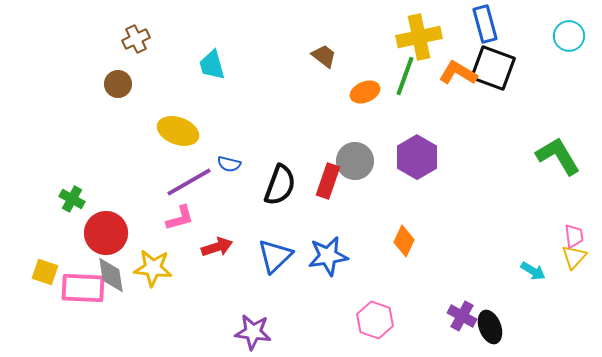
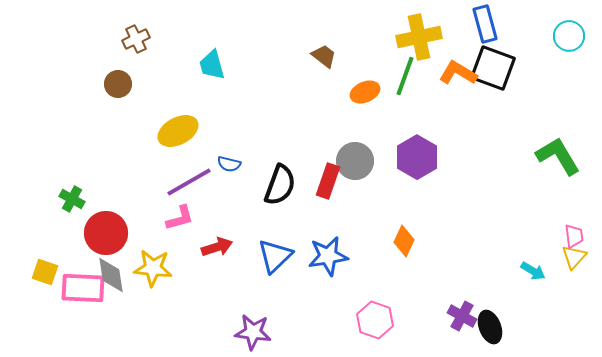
yellow ellipse: rotated 48 degrees counterclockwise
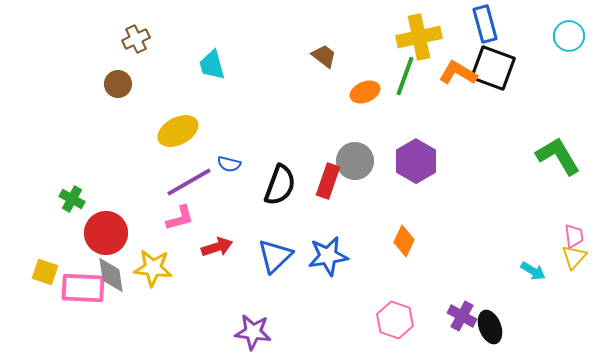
purple hexagon: moved 1 px left, 4 px down
pink hexagon: moved 20 px right
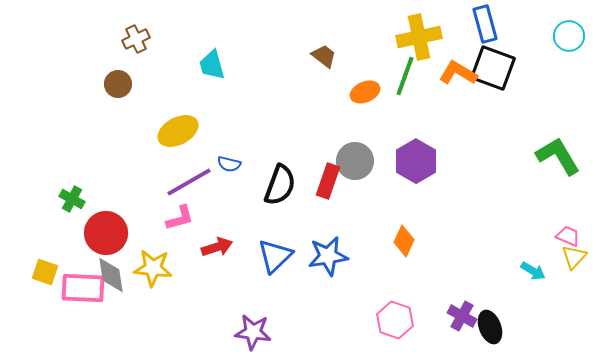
pink trapezoid: moved 6 px left; rotated 60 degrees counterclockwise
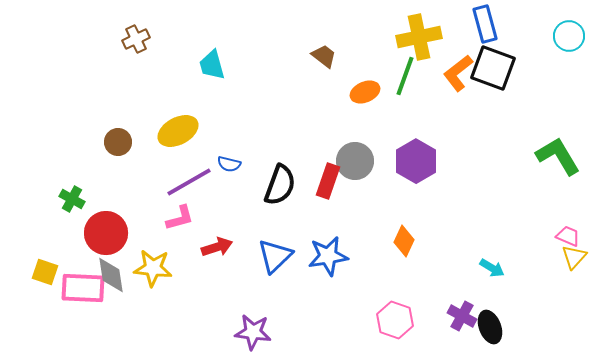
orange L-shape: rotated 69 degrees counterclockwise
brown circle: moved 58 px down
cyan arrow: moved 41 px left, 3 px up
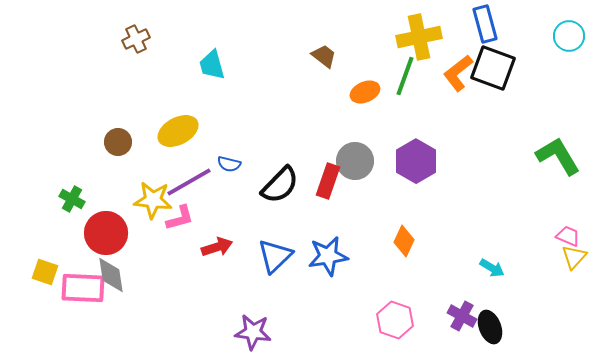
black semicircle: rotated 24 degrees clockwise
yellow star: moved 68 px up
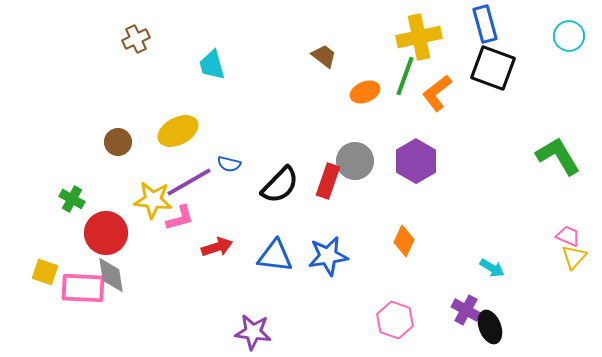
orange L-shape: moved 21 px left, 20 px down
blue triangle: rotated 51 degrees clockwise
purple cross: moved 4 px right, 6 px up
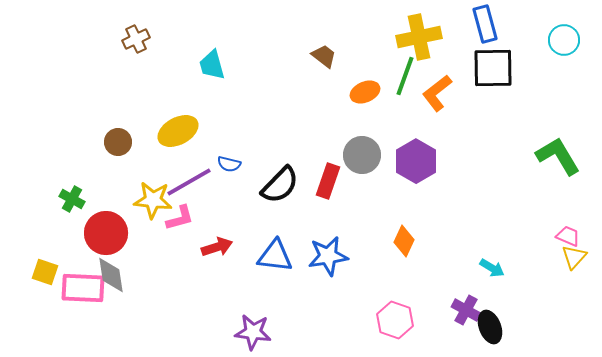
cyan circle: moved 5 px left, 4 px down
black square: rotated 21 degrees counterclockwise
gray circle: moved 7 px right, 6 px up
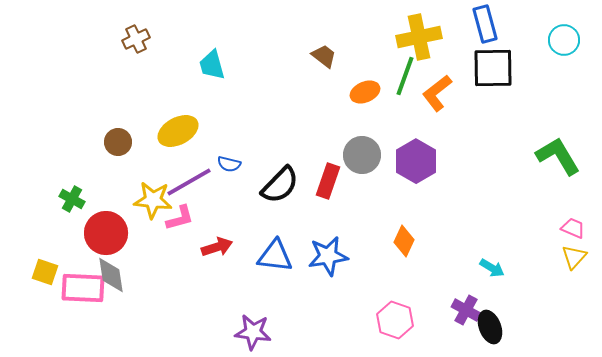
pink trapezoid: moved 5 px right, 8 px up
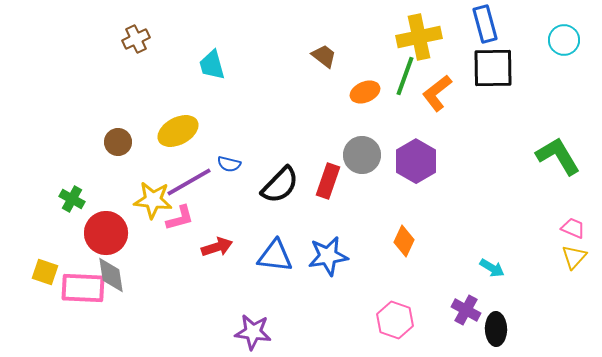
black ellipse: moved 6 px right, 2 px down; rotated 20 degrees clockwise
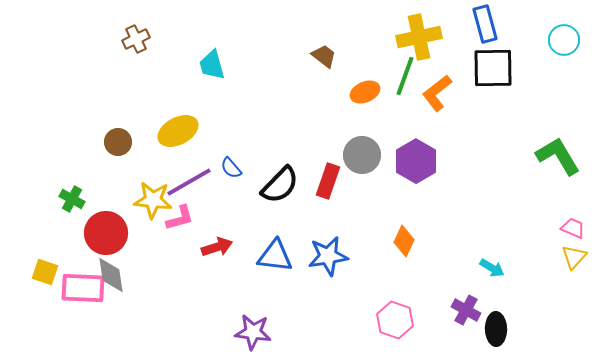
blue semicircle: moved 2 px right, 4 px down; rotated 35 degrees clockwise
